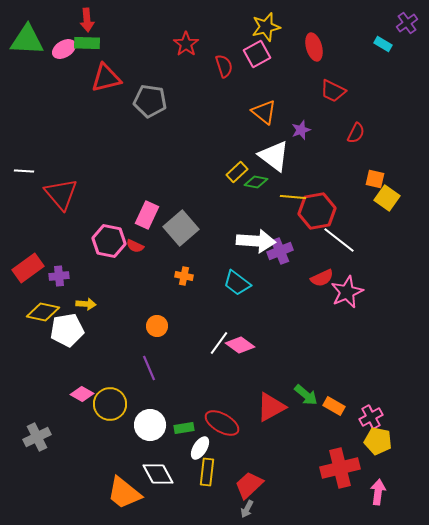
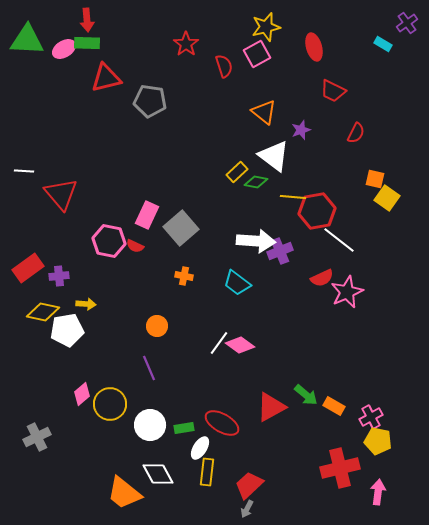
pink diamond at (82, 394): rotated 70 degrees counterclockwise
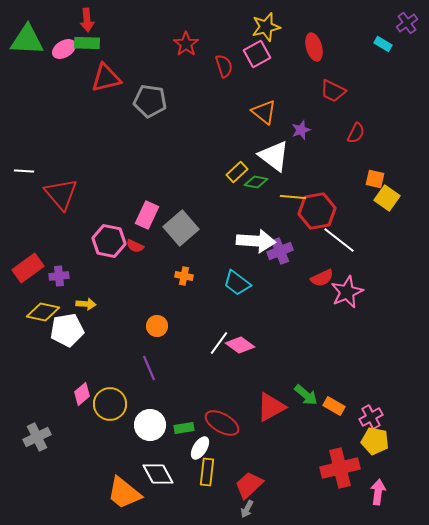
yellow pentagon at (378, 441): moved 3 px left
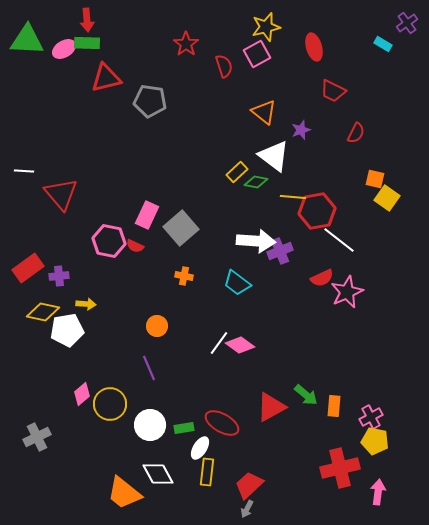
orange rectangle at (334, 406): rotated 65 degrees clockwise
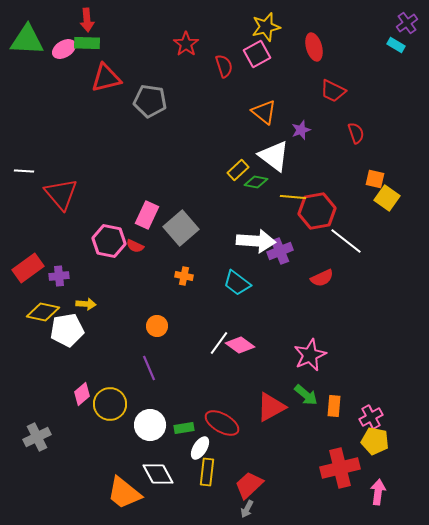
cyan rectangle at (383, 44): moved 13 px right, 1 px down
red semicircle at (356, 133): rotated 45 degrees counterclockwise
yellow rectangle at (237, 172): moved 1 px right, 2 px up
white line at (339, 240): moved 7 px right, 1 px down
pink star at (347, 292): moved 37 px left, 63 px down
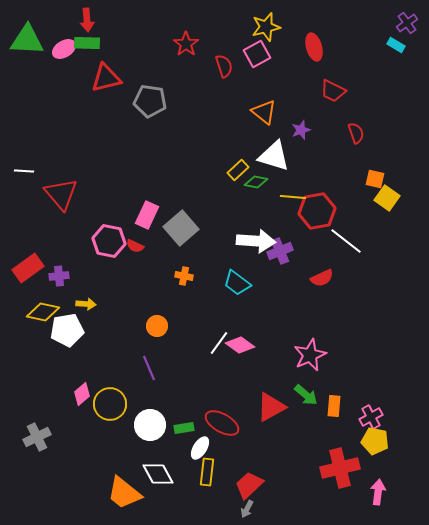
white triangle at (274, 156): rotated 20 degrees counterclockwise
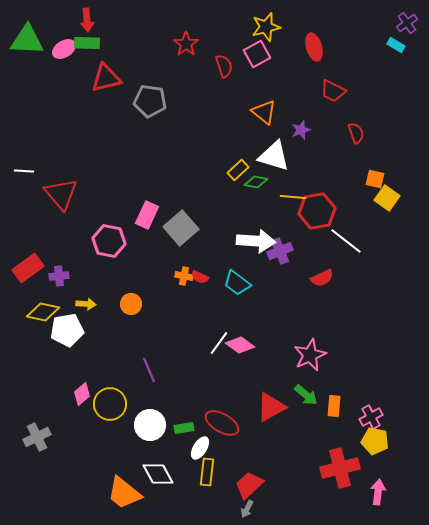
red semicircle at (135, 246): moved 65 px right, 31 px down
orange circle at (157, 326): moved 26 px left, 22 px up
purple line at (149, 368): moved 2 px down
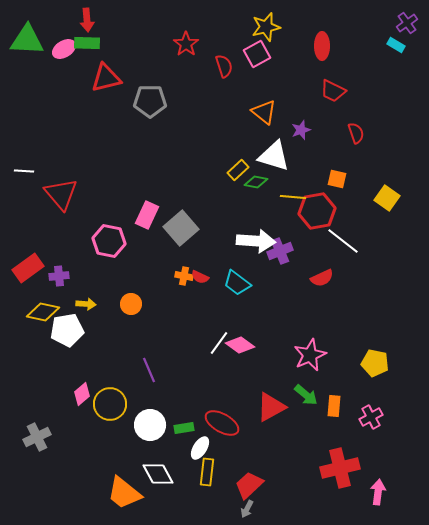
red ellipse at (314, 47): moved 8 px right, 1 px up; rotated 16 degrees clockwise
gray pentagon at (150, 101): rotated 8 degrees counterclockwise
orange square at (375, 179): moved 38 px left
white line at (346, 241): moved 3 px left
yellow pentagon at (375, 441): moved 78 px up
